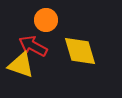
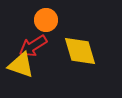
red arrow: rotated 60 degrees counterclockwise
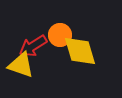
orange circle: moved 14 px right, 15 px down
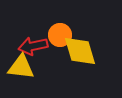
red arrow: rotated 20 degrees clockwise
yellow triangle: moved 2 px down; rotated 12 degrees counterclockwise
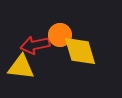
red arrow: moved 2 px right, 1 px up
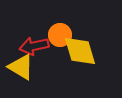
red arrow: moved 1 px left, 1 px down
yellow triangle: rotated 24 degrees clockwise
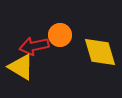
yellow diamond: moved 20 px right, 1 px down
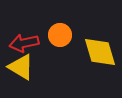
red arrow: moved 10 px left, 3 px up
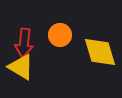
red arrow: rotated 72 degrees counterclockwise
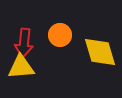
yellow triangle: rotated 36 degrees counterclockwise
